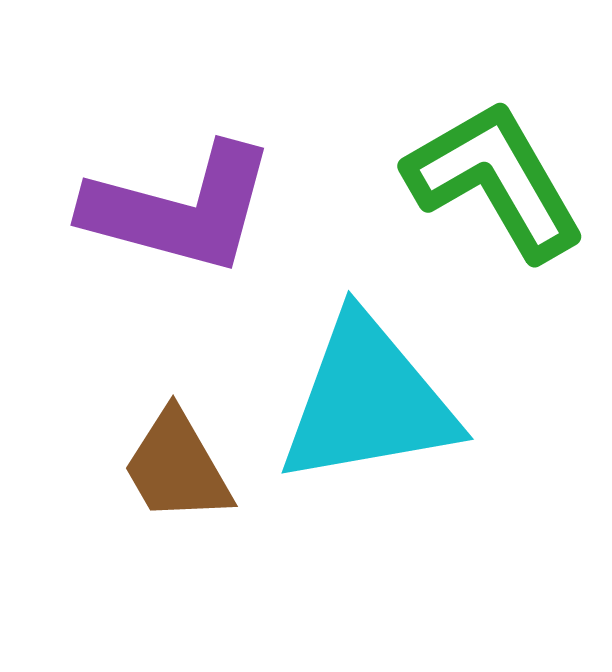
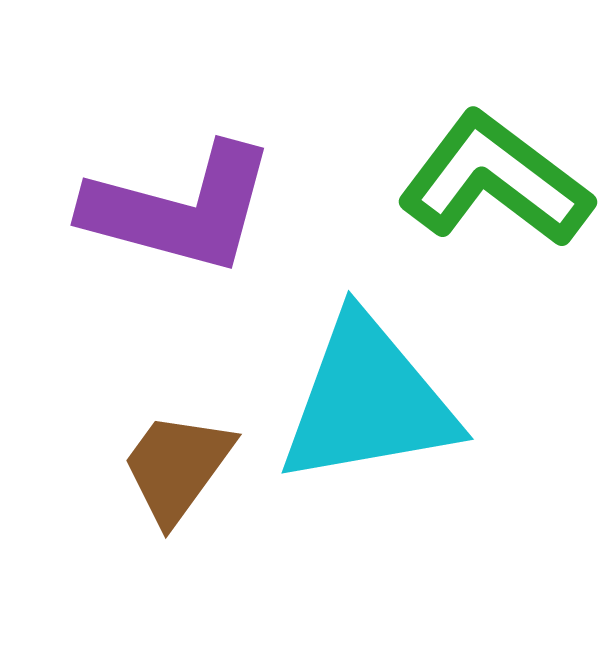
green L-shape: rotated 23 degrees counterclockwise
brown trapezoid: rotated 66 degrees clockwise
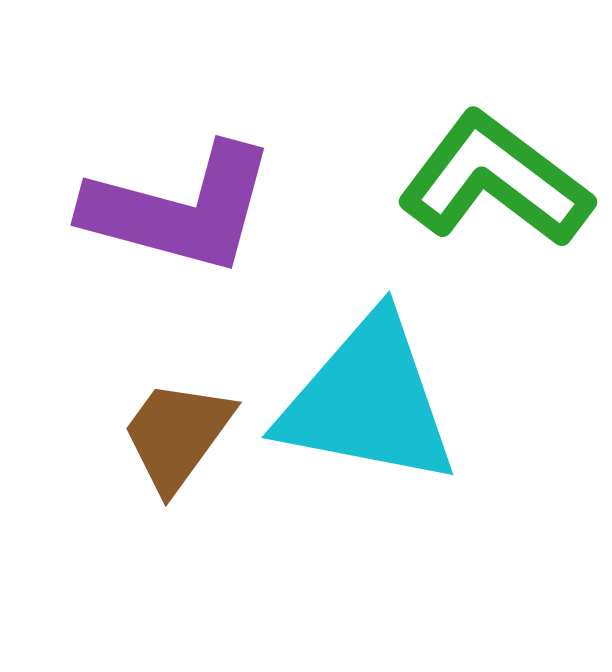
cyan triangle: rotated 21 degrees clockwise
brown trapezoid: moved 32 px up
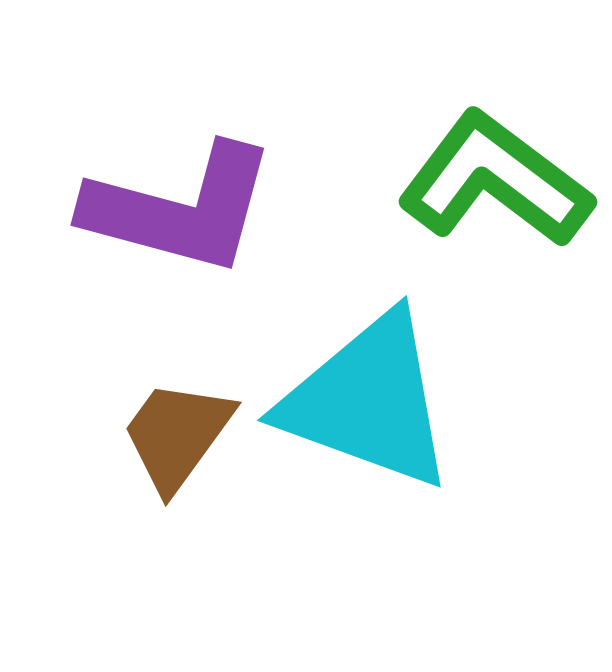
cyan triangle: rotated 9 degrees clockwise
